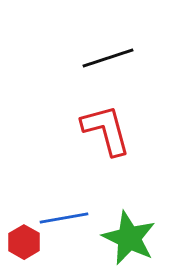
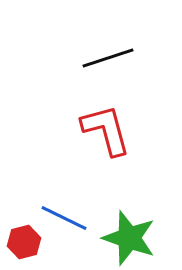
blue line: rotated 36 degrees clockwise
green star: rotated 6 degrees counterclockwise
red hexagon: rotated 16 degrees clockwise
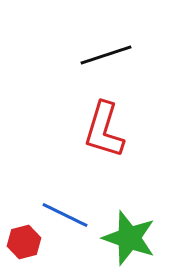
black line: moved 2 px left, 3 px up
red L-shape: moved 2 px left; rotated 148 degrees counterclockwise
blue line: moved 1 px right, 3 px up
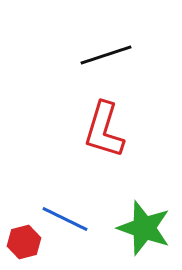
blue line: moved 4 px down
green star: moved 15 px right, 10 px up
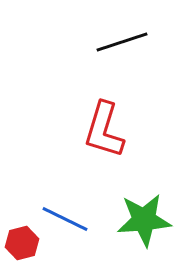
black line: moved 16 px right, 13 px up
green star: moved 8 px up; rotated 24 degrees counterclockwise
red hexagon: moved 2 px left, 1 px down
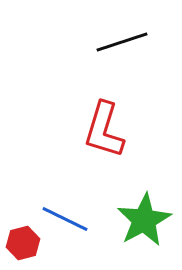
green star: rotated 24 degrees counterclockwise
red hexagon: moved 1 px right
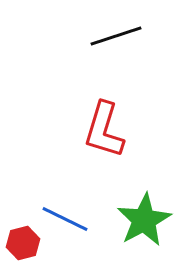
black line: moved 6 px left, 6 px up
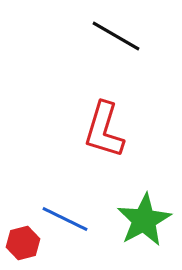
black line: rotated 48 degrees clockwise
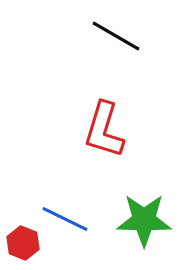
green star: rotated 30 degrees clockwise
red hexagon: rotated 24 degrees counterclockwise
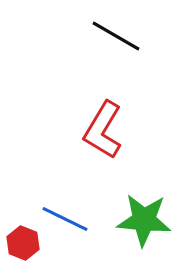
red L-shape: moved 1 px left; rotated 14 degrees clockwise
green star: rotated 4 degrees clockwise
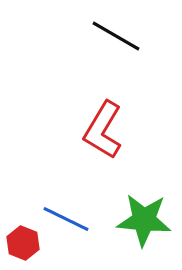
blue line: moved 1 px right
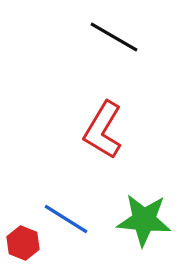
black line: moved 2 px left, 1 px down
blue line: rotated 6 degrees clockwise
